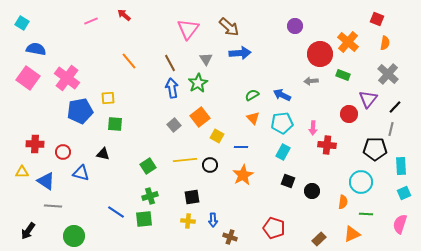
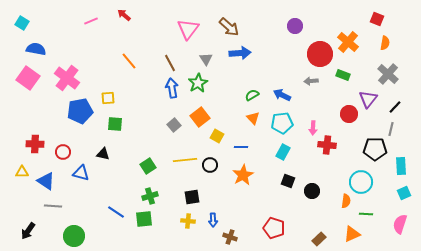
orange semicircle at (343, 202): moved 3 px right, 1 px up
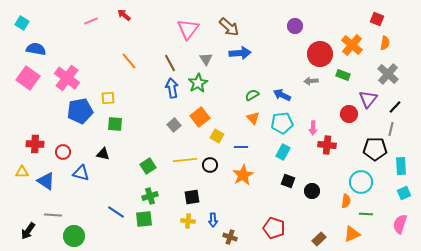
orange cross at (348, 42): moved 4 px right, 3 px down
gray line at (53, 206): moved 9 px down
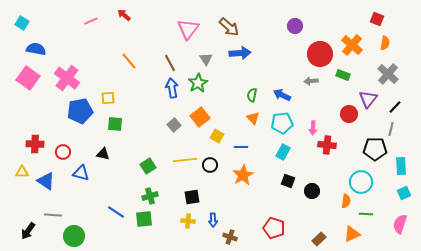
green semicircle at (252, 95): rotated 48 degrees counterclockwise
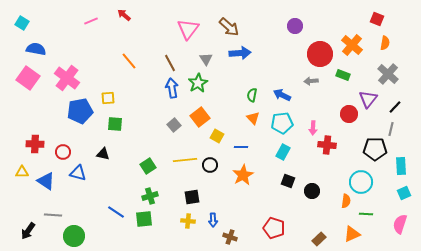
blue triangle at (81, 173): moved 3 px left
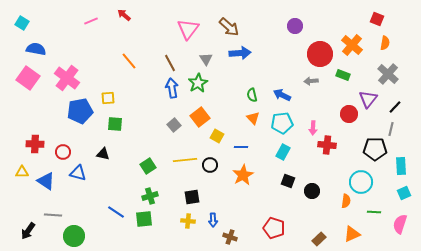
green semicircle at (252, 95): rotated 24 degrees counterclockwise
green line at (366, 214): moved 8 px right, 2 px up
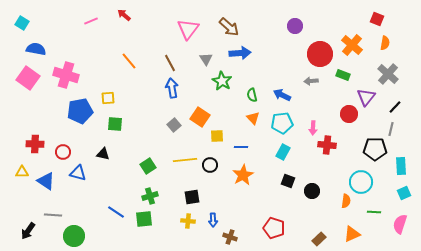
pink cross at (67, 78): moved 1 px left, 3 px up; rotated 20 degrees counterclockwise
green star at (198, 83): moved 24 px right, 2 px up; rotated 12 degrees counterclockwise
purple triangle at (368, 99): moved 2 px left, 2 px up
orange square at (200, 117): rotated 18 degrees counterclockwise
yellow square at (217, 136): rotated 32 degrees counterclockwise
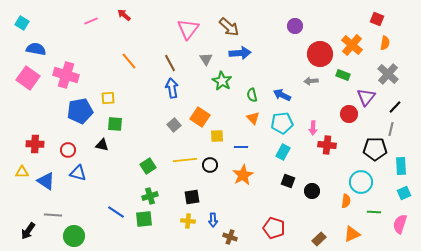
red circle at (63, 152): moved 5 px right, 2 px up
black triangle at (103, 154): moved 1 px left, 9 px up
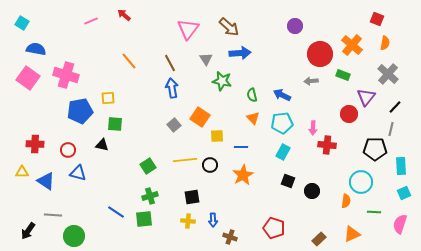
green star at (222, 81): rotated 18 degrees counterclockwise
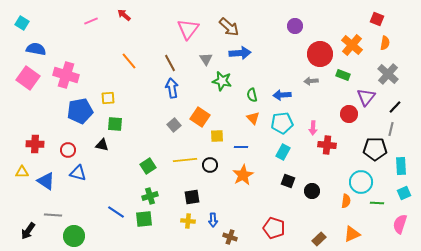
blue arrow at (282, 95): rotated 30 degrees counterclockwise
green line at (374, 212): moved 3 px right, 9 px up
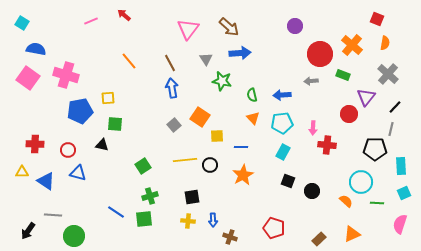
green square at (148, 166): moved 5 px left
orange semicircle at (346, 201): rotated 56 degrees counterclockwise
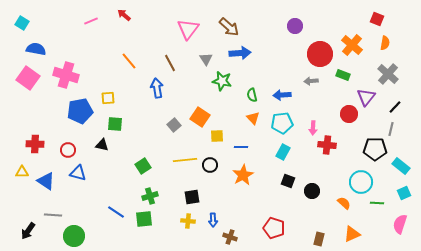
blue arrow at (172, 88): moved 15 px left
cyan rectangle at (401, 166): rotated 48 degrees counterclockwise
orange semicircle at (346, 201): moved 2 px left, 2 px down
brown rectangle at (319, 239): rotated 32 degrees counterclockwise
